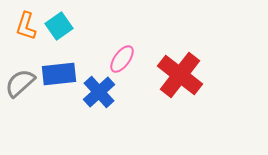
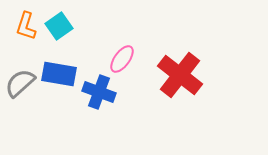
blue rectangle: rotated 16 degrees clockwise
blue cross: rotated 28 degrees counterclockwise
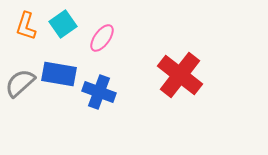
cyan square: moved 4 px right, 2 px up
pink ellipse: moved 20 px left, 21 px up
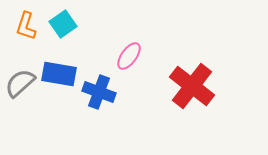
pink ellipse: moved 27 px right, 18 px down
red cross: moved 12 px right, 11 px down
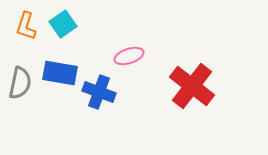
pink ellipse: rotated 36 degrees clockwise
blue rectangle: moved 1 px right, 1 px up
gray semicircle: rotated 144 degrees clockwise
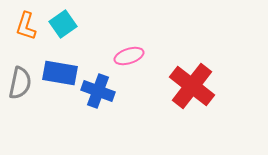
blue cross: moved 1 px left, 1 px up
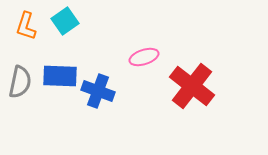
cyan square: moved 2 px right, 3 px up
pink ellipse: moved 15 px right, 1 px down
blue rectangle: moved 3 px down; rotated 8 degrees counterclockwise
gray semicircle: moved 1 px up
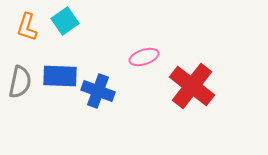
orange L-shape: moved 1 px right, 1 px down
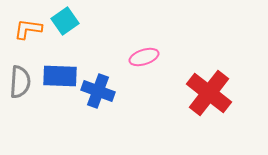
orange L-shape: moved 1 px right, 2 px down; rotated 80 degrees clockwise
gray semicircle: rotated 8 degrees counterclockwise
red cross: moved 17 px right, 7 px down
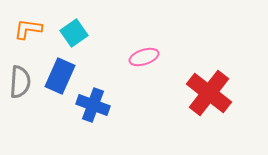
cyan square: moved 9 px right, 12 px down
blue rectangle: rotated 68 degrees counterclockwise
blue cross: moved 5 px left, 14 px down
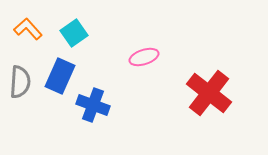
orange L-shape: rotated 40 degrees clockwise
